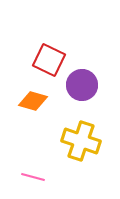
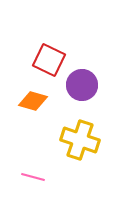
yellow cross: moved 1 px left, 1 px up
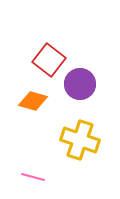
red square: rotated 12 degrees clockwise
purple circle: moved 2 px left, 1 px up
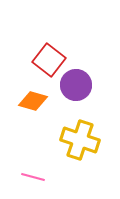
purple circle: moved 4 px left, 1 px down
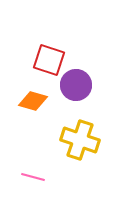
red square: rotated 20 degrees counterclockwise
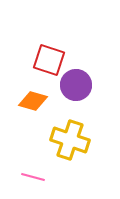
yellow cross: moved 10 px left
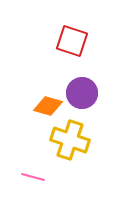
red square: moved 23 px right, 19 px up
purple circle: moved 6 px right, 8 px down
orange diamond: moved 15 px right, 5 px down
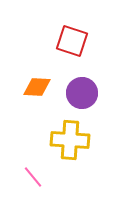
orange diamond: moved 11 px left, 19 px up; rotated 12 degrees counterclockwise
yellow cross: rotated 15 degrees counterclockwise
pink line: rotated 35 degrees clockwise
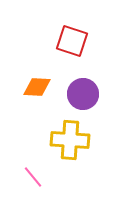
purple circle: moved 1 px right, 1 px down
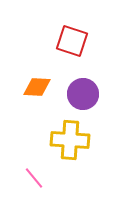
pink line: moved 1 px right, 1 px down
